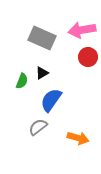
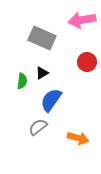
pink arrow: moved 10 px up
red circle: moved 1 px left, 5 px down
green semicircle: rotated 14 degrees counterclockwise
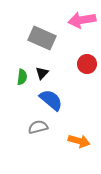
red circle: moved 2 px down
black triangle: rotated 16 degrees counterclockwise
green semicircle: moved 4 px up
blue semicircle: rotated 95 degrees clockwise
gray semicircle: rotated 24 degrees clockwise
orange arrow: moved 1 px right, 3 px down
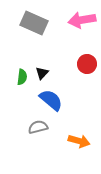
gray rectangle: moved 8 px left, 15 px up
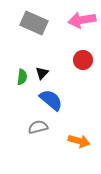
red circle: moved 4 px left, 4 px up
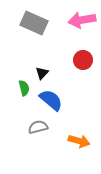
green semicircle: moved 2 px right, 11 px down; rotated 21 degrees counterclockwise
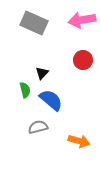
green semicircle: moved 1 px right, 2 px down
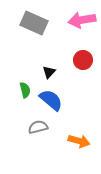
black triangle: moved 7 px right, 1 px up
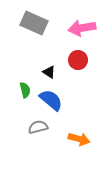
pink arrow: moved 8 px down
red circle: moved 5 px left
black triangle: rotated 40 degrees counterclockwise
orange arrow: moved 2 px up
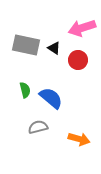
gray rectangle: moved 8 px left, 22 px down; rotated 12 degrees counterclockwise
pink arrow: rotated 8 degrees counterclockwise
black triangle: moved 5 px right, 24 px up
blue semicircle: moved 2 px up
